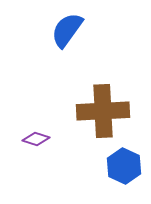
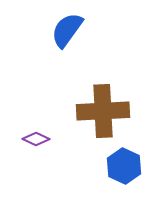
purple diamond: rotated 8 degrees clockwise
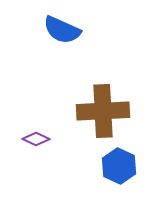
blue semicircle: moved 5 px left; rotated 102 degrees counterclockwise
blue hexagon: moved 5 px left
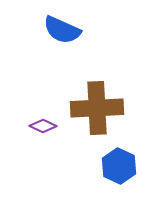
brown cross: moved 6 px left, 3 px up
purple diamond: moved 7 px right, 13 px up
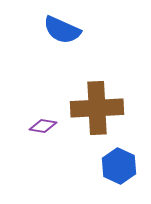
purple diamond: rotated 16 degrees counterclockwise
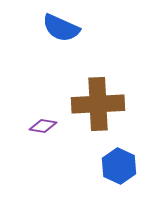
blue semicircle: moved 1 px left, 2 px up
brown cross: moved 1 px right, 4 px up
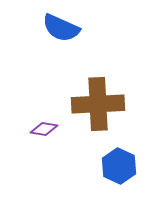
purple diamond: moved 1 px right, 3 px down
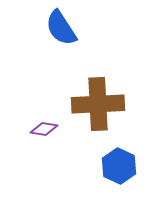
blue semicircle: rotated 33 degrees clockwise
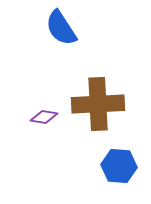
purple diamond: moved 12 px up
blue hexagon: rotated 20 degrees counterclockwise
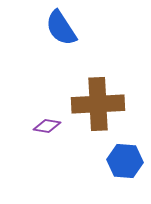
purple diamond: moved 3 px right, 9 px down
blue hexagon: moved 6 px right, 5 px up
